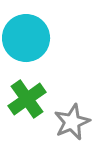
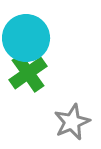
green cross: moved 1 px right, 26 px up
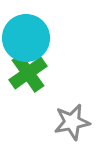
gray star: rotated 12 degrees clockwise
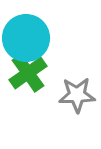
gray star: moved 5 px right, 27 px up; rotated 9 degrees clockwise
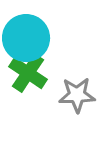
green cross: rotated 21 degrees counterclockwise
